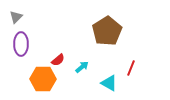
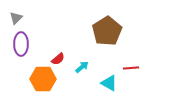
gray triangle: moved 1 px down
red semicircle: moved 1 px up
red line: rotated 63 degrees clockwise
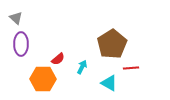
gray triangle: rotated 32 degrees counterclockwise
brown pentagon: moved 5 px right, 13 px down
cyan arrow: rotated 24 degrees counterclockwise
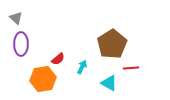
orange hexagon: rotated 10 degrees counterclockwise
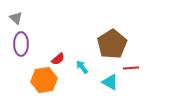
cyan arrow: rotated 64 degrees counterclockwise
orange hexagon: moved 1 px right, 1 px down
cyan triangle: moved 1 px right, 1 px up
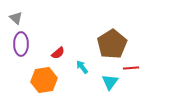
red semicircle: moved 6 px up
cyan triangle: rotated 36 degrees clockwise
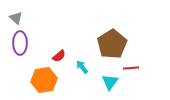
purple ellipse: moved 1 px left, 1 px up
red semicircle: moved 1 px right, 3 px down
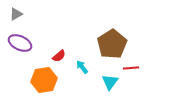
gray triangle: moved 4 px up; rotated 48 degrees clockwise
purple ellipse: rotated 65 degrees counterclockwise
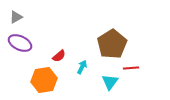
gray triangle: moved 3 px down
cyan arrow: rotated 64 degrees clockwise
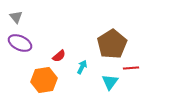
gray triangle: rotated 40 degrees counterclockwise
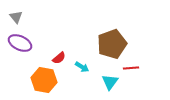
brown pentagon: rotated 12 degrees clockwise
red semicircle: moved 2 px down
cyan arrow: rotated 96 degrees clockwise
orange hexagon: rotated 20 degrees clockwise
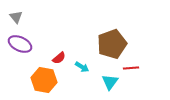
purple ellipse: moved 1 px down
